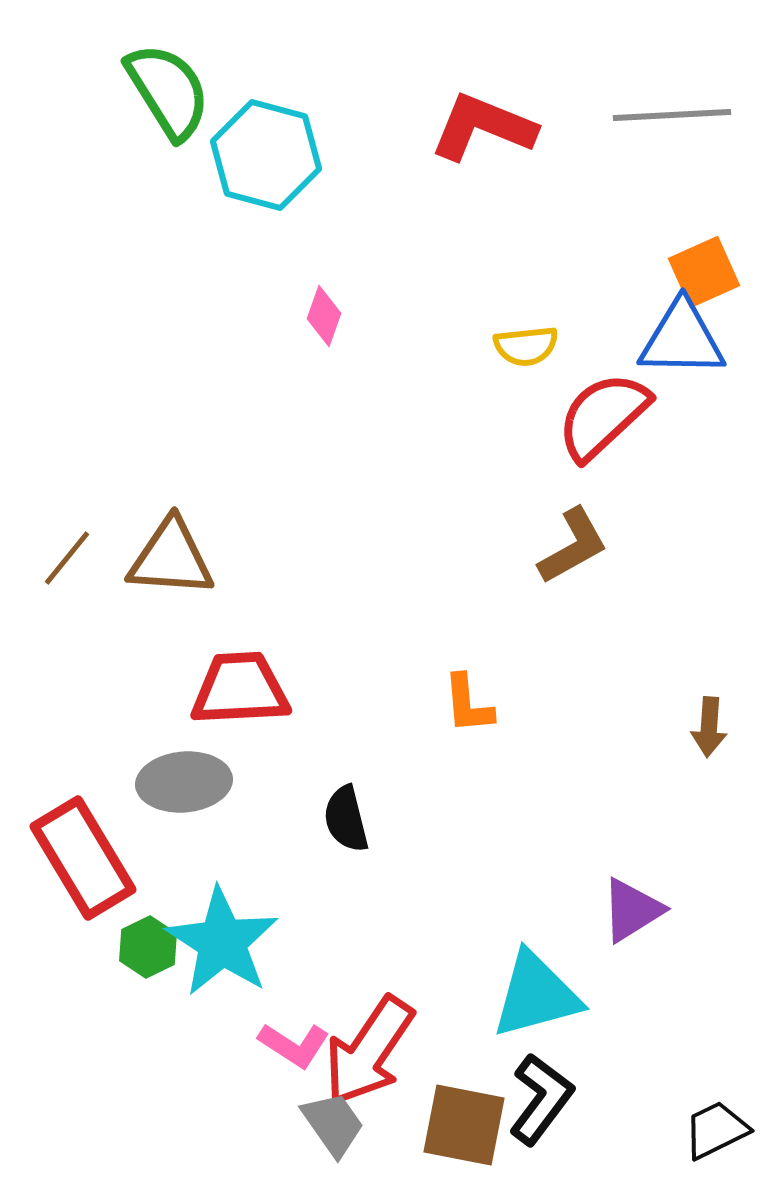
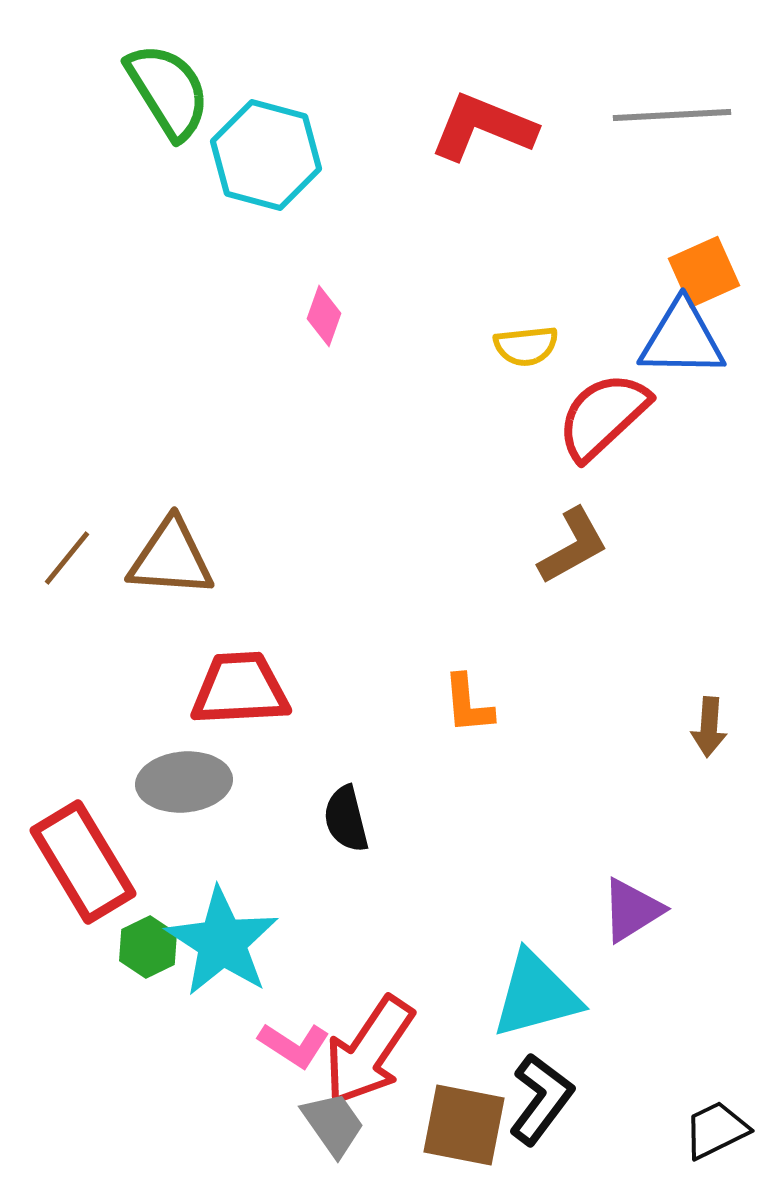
red rectangle: moved 4 px down
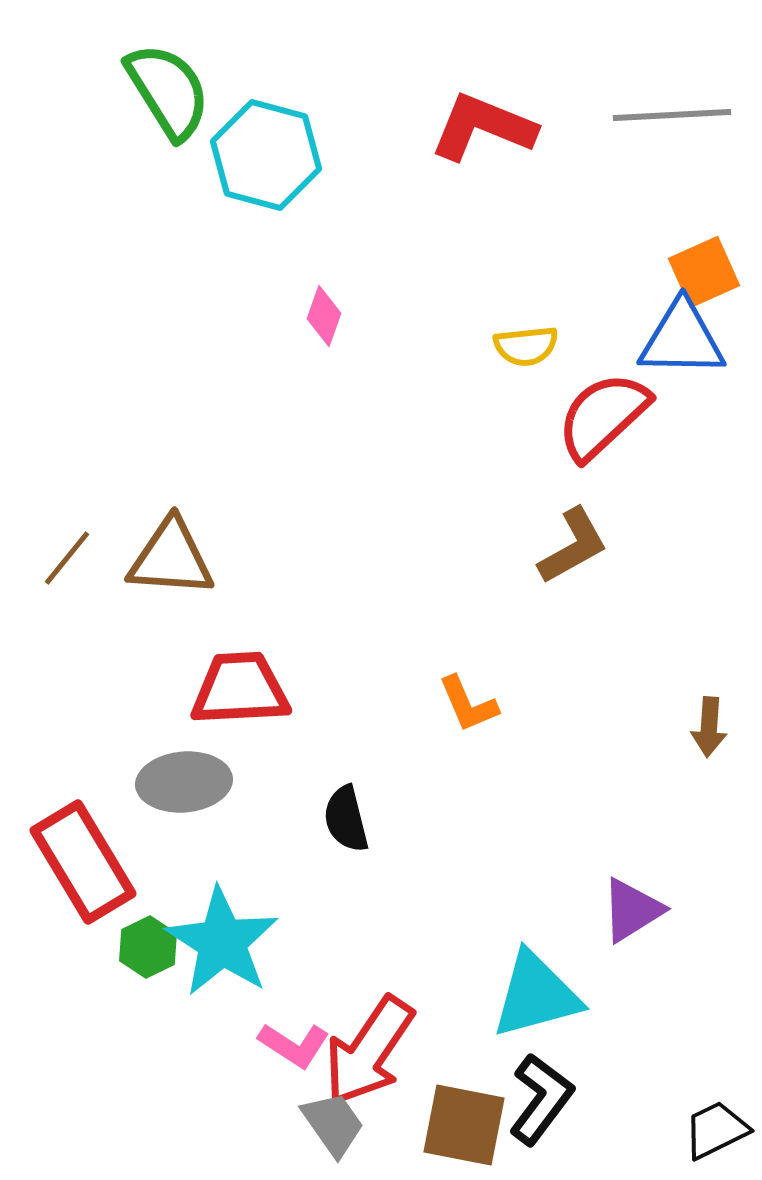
orange L-shape: rotated 18 degrees counterclockwise
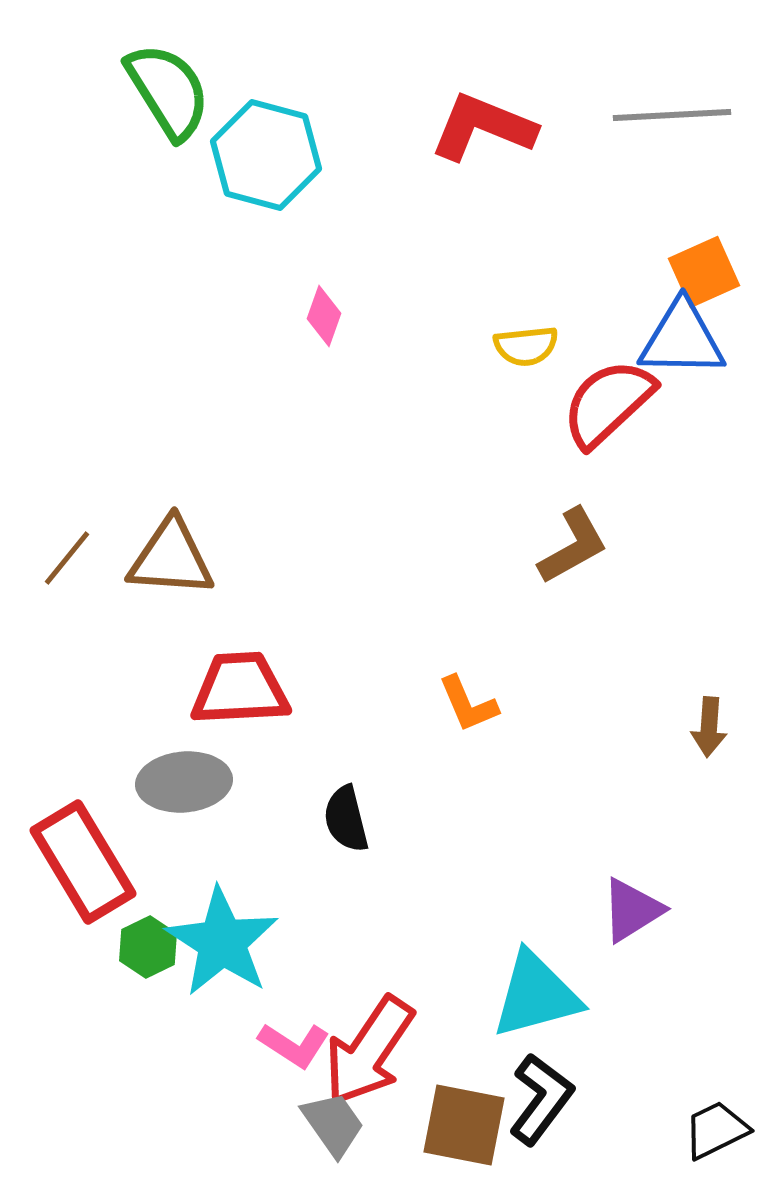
red semicircle: moved 5 px right, 13 px up
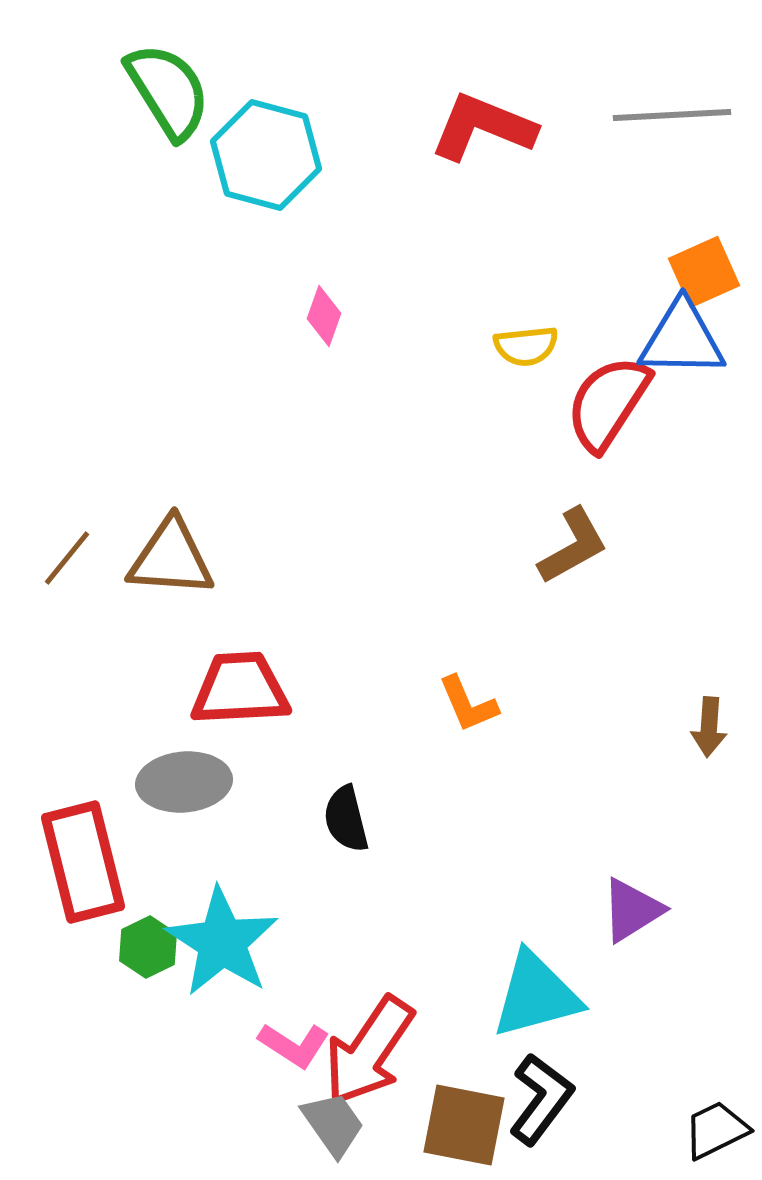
red semicircle: rotated 14 degrees counterclockwise
red rectangle: rotated 17 degrees clockwise
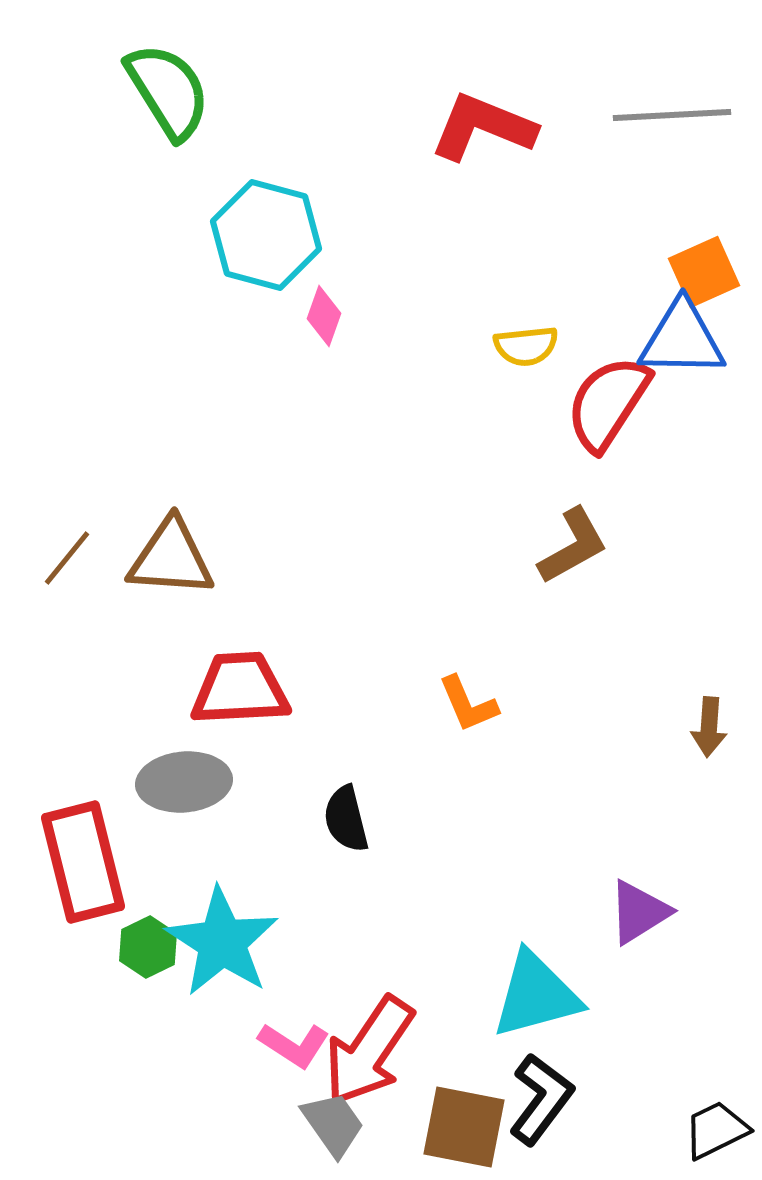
cyan hexagon: moved 80 px down
purple triangle: moved 7 px right, 2 px down
brown square: moved 2 px down
